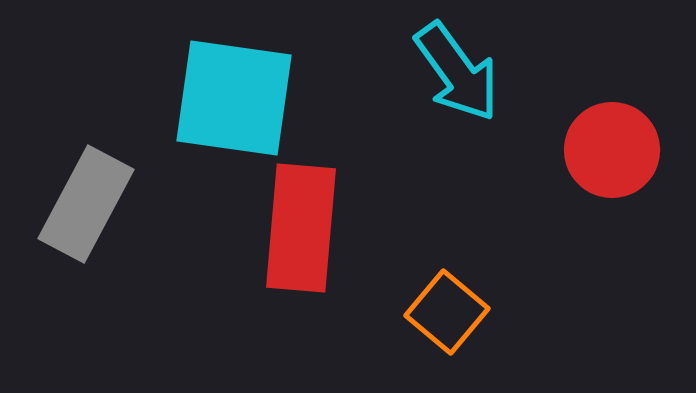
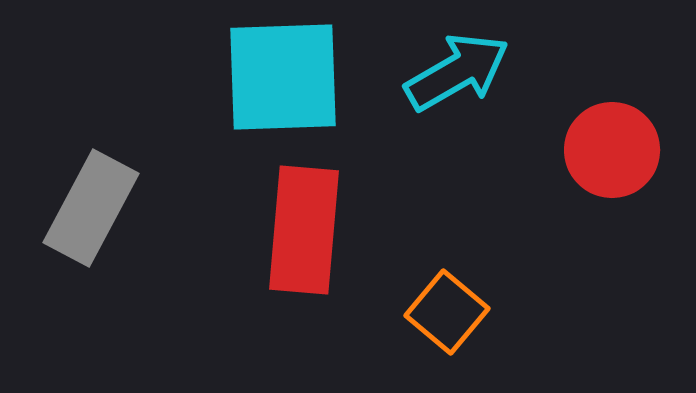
cyan arrow: rotated 84 degrees counterclockwise
cyan square: moved 49 px right, 21 px up; rotated 10 degrees counterclockwise
gray rectangle: moved 5 px right, 4 px down
red rectangle: moved 3 px right, 2 px down
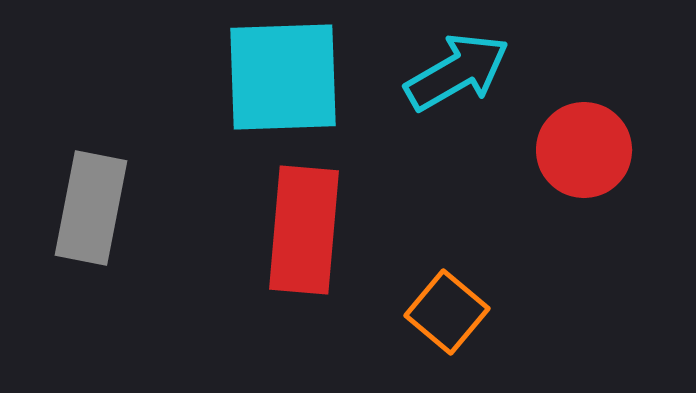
red circle: moved 28 px left
gray rectangle: rotated 17 degrees counterclockwise
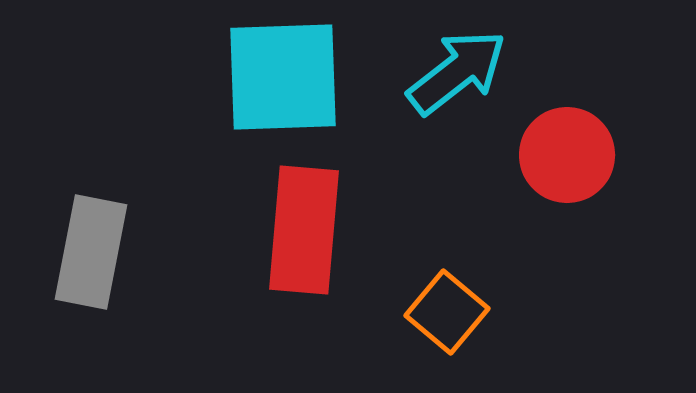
cyan arrow: rotated 8 degrees counterclockwise
red circle: moved 17 px left, 5 px down
gray rectangle: moved 44 px down
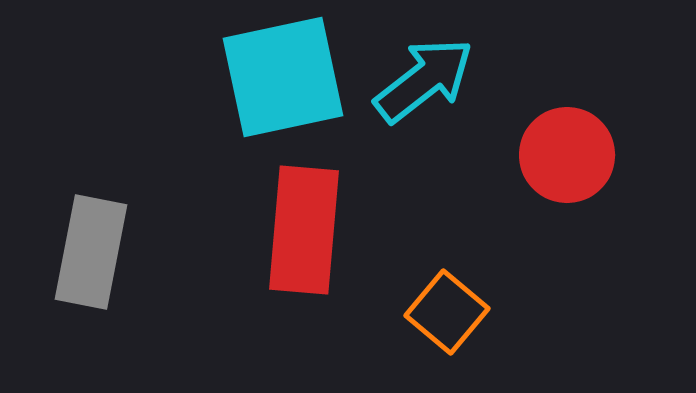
cyan arrow: moved 33 px left, 8 px down
cyan square: rotated 10 degrees counterclockwise
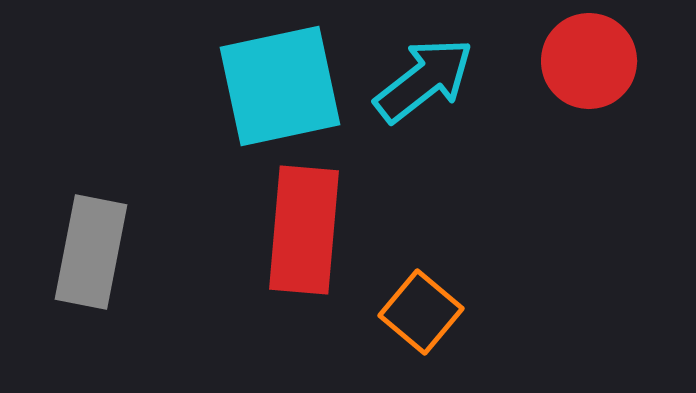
cyan square: moved 3 px left, 9 px down
red circle: moved 22 px right, 94 px up
orange square: moved 26 px left
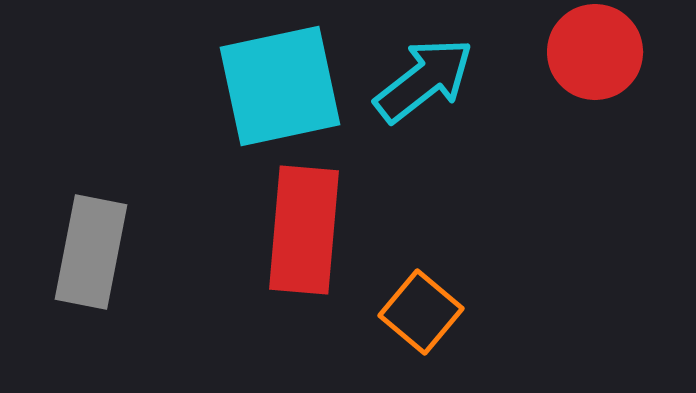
red circle: moved 6 px right, 9 px up
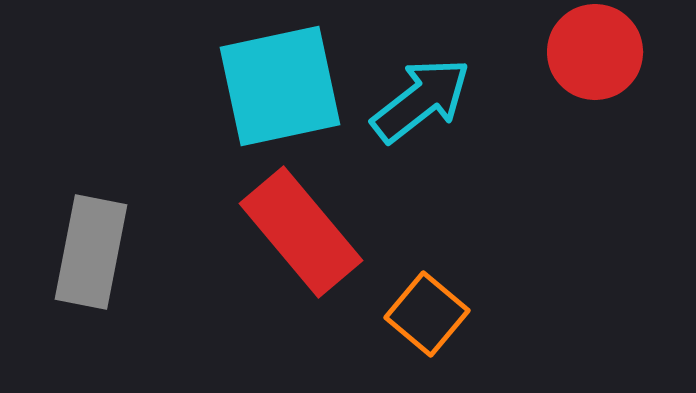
cyan arrow: moved 3 px left, 20 px down
red rectangle: moved 3 px left, 2 px down; rotated 45 degrees counterclockwise
orange square: moved 6 px right, 2 px down
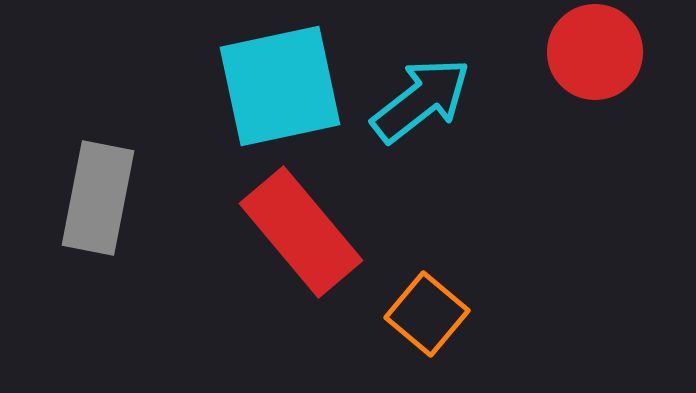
gray rectangle: moved 7 px right, 54 px up
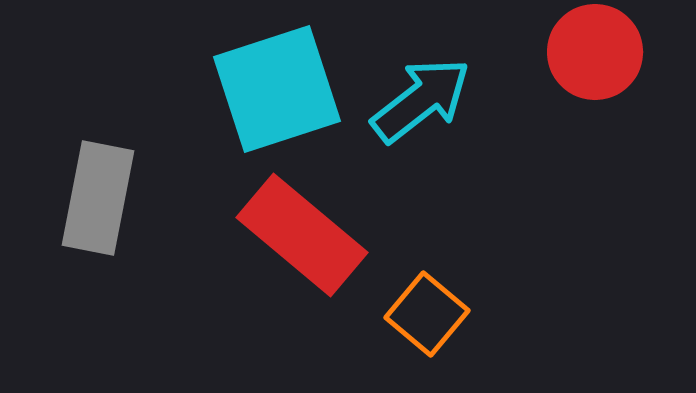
cyan square: moved 3 px left, 3 px down; rotated 6 degrees counterclockwise
red rectangle: moved 1 px right, 3 px down; rotated 10 degrees counterclockwise
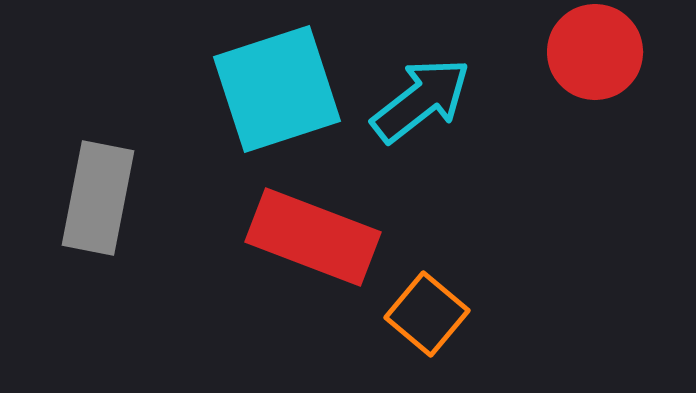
red rectangle: moved 11 px right, 2 px down; rotated 19 degrees counterclockwise
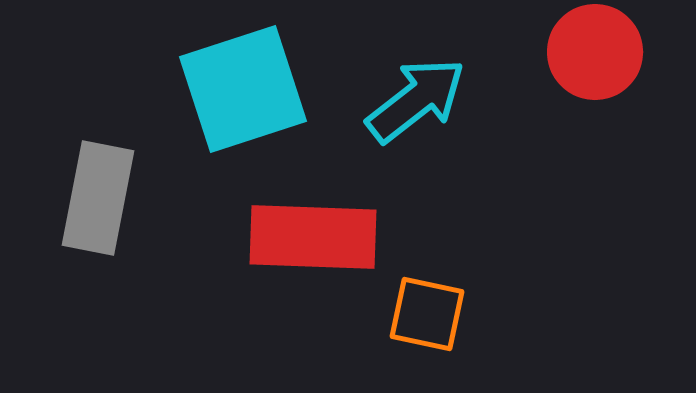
cyan square: moved 34 px left
cyan arrow: moved 5 px left
red rectangle: rotated 19 degrees counterclockwise
orange square: rotated 28 degrees counterclockwise
